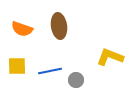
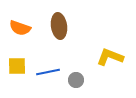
orange semicircle: moved 2 px left, 1 px up
blue line: moved 2 px left, 1 px down
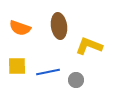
yellow L-shape: moved 21 px left, 11 px up
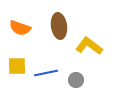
yellow L-shape: rotated 16 degrees clockwise
blue line: moved 2 px left, 1 px down
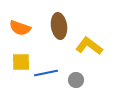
yellow square: moved 4 px right, 4 px up
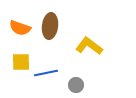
brown ellipse: moved 9 px left; rotated 15 degrees clockwise
gray circle: moved 5 px down
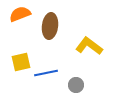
orange semicircle: moved 14 px up; rotated 140 degrees clockwise
yellow square: rotated 12 degrees counterclockwise
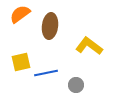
orange semicircle: rotated 15 degrees counterclockwise
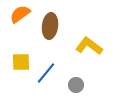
yellow square: rotated 12 degrees clockwise
blue line: rotated 40 degrees counterclockwise
